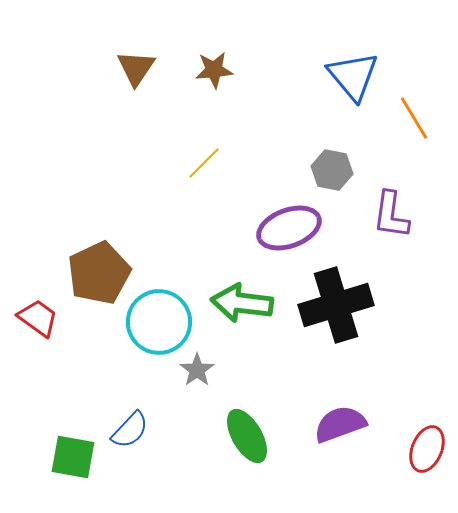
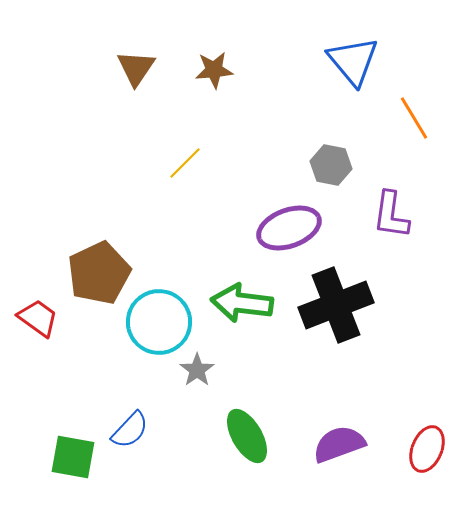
blue triangle: moved 15 px up
yellow line: moved 19 px left
gray hexagon: moved 1 px left, 5 px up
black cross: rotated 4 degrees counterclockwise
purple semicircle: moved 1 px left, 20 px down
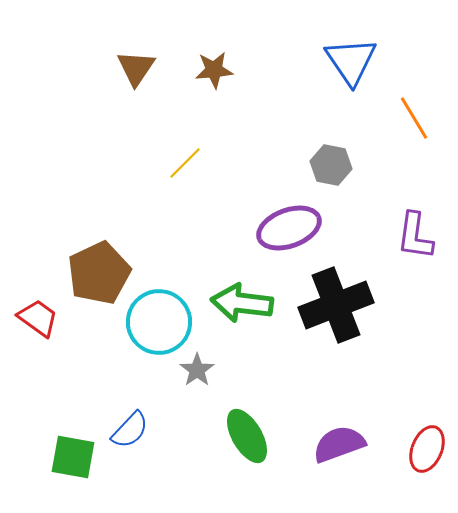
blue triangle: moved 2 px left; rotated 6 degrees clockwise
purple L-shape: moved 24 px right, 21 px down
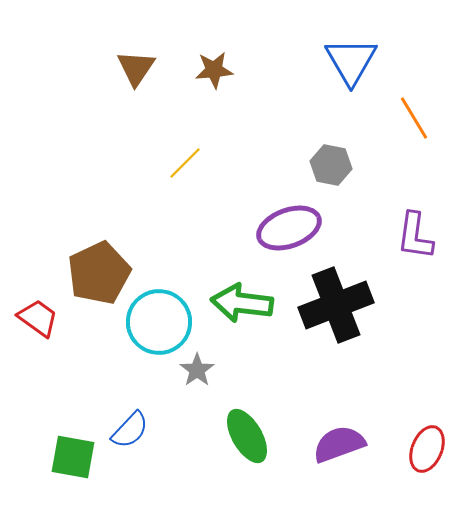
blue triangle: rotated 4 degrees clockwise
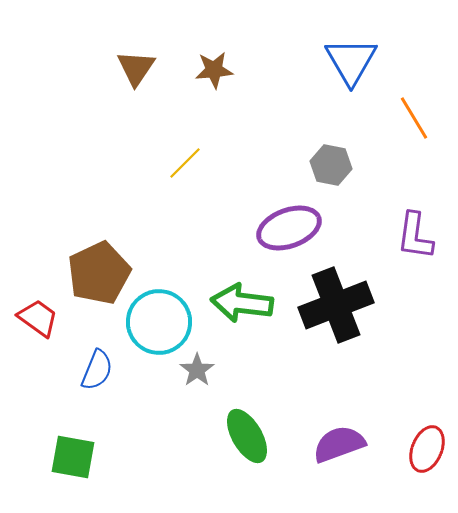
blue semicircle: moved 33 px left, 60 px up; rotated 21 degrees counterclockwise
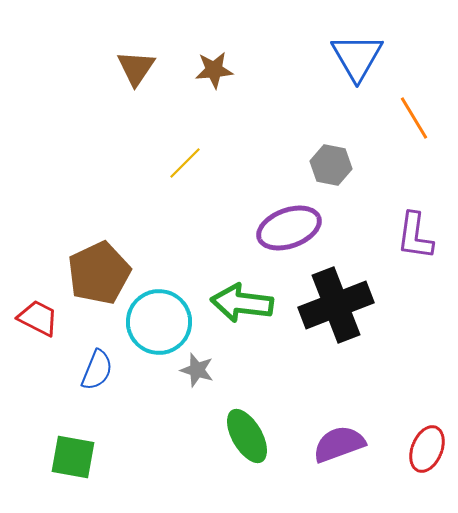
blue triangle: moved 6 px right, 4 px up
red trapezoid: rotated 9 degrees counterclockwise
gray star: rotated 20 degrees counterclockwise
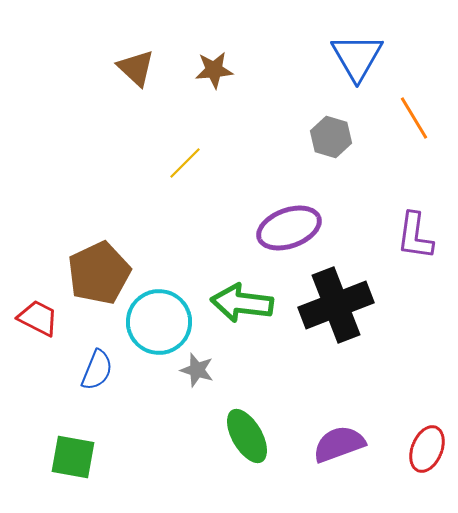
brown triangle: rotated 21 degrees counterclockwise
gray hexagon: moved 28 px up; rotated 6 degrees clockwise
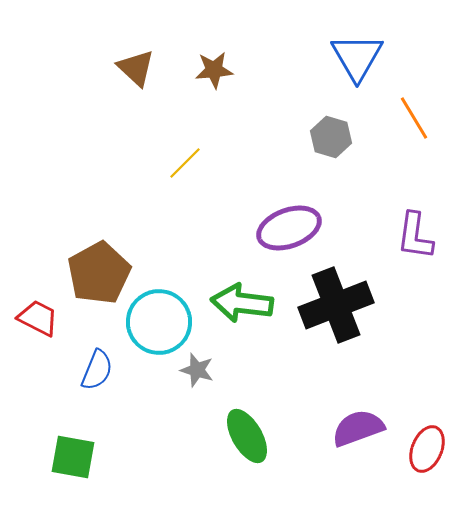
brown pentagon: rotated 4 degrees counterclockwise
purple semicircle: moved 19 px right, 16 px up
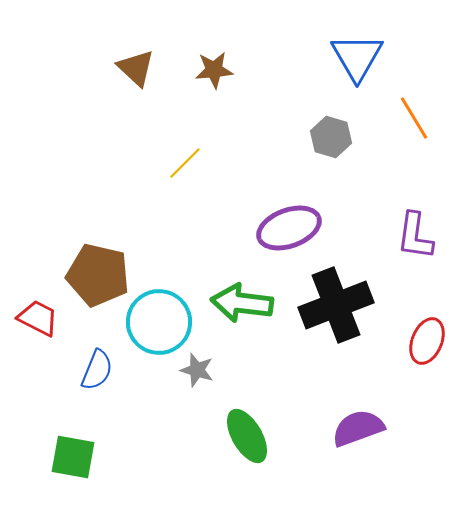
brown pentagon: moved 1 px left, 2 px down; rotated 30 degrees counterclockwise
red ellipse: moved 108 px up
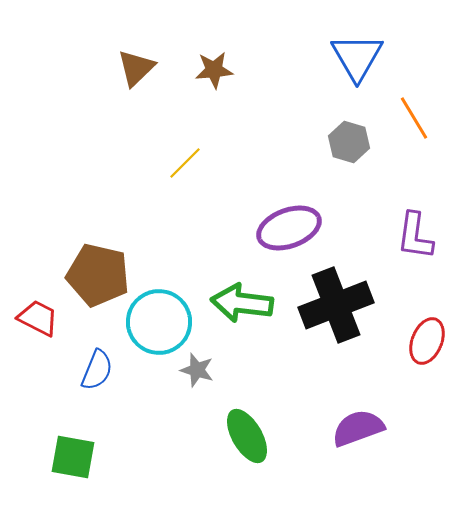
brown triangle: rotated 33 degrees clockwise
gray hexagon: moved 18 px right, 5 px down
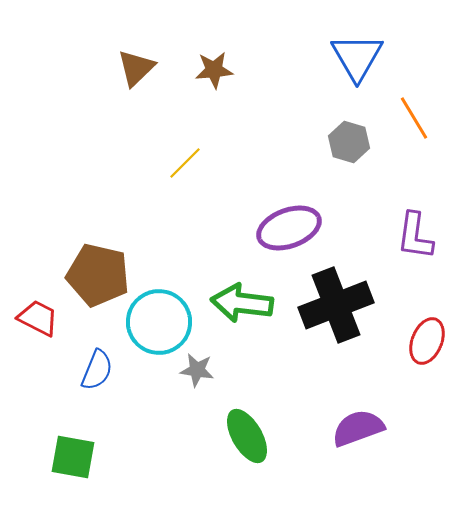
gray star: rotated 8 degrees counterclockwise
